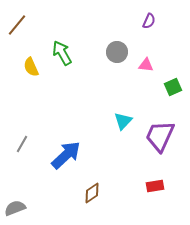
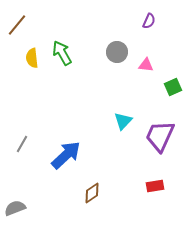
yellow semicircle: moved 1 px right, 9 px up; rotated 18 degrees clockwise
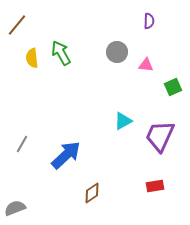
purple semicircle: rotated 21 degrees counterclockwise
green arrow: moved 1 px left
cyan triangle: rotated 18 degrees clockwise
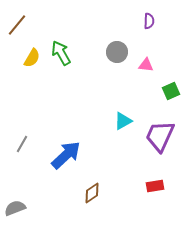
yellow semicircle: rotated 144 degrees counterclockwise
green square: moved 2 px left, 4 px down
